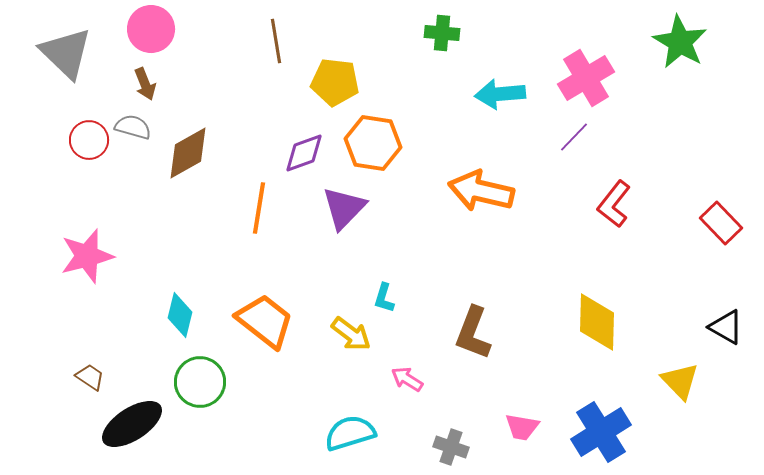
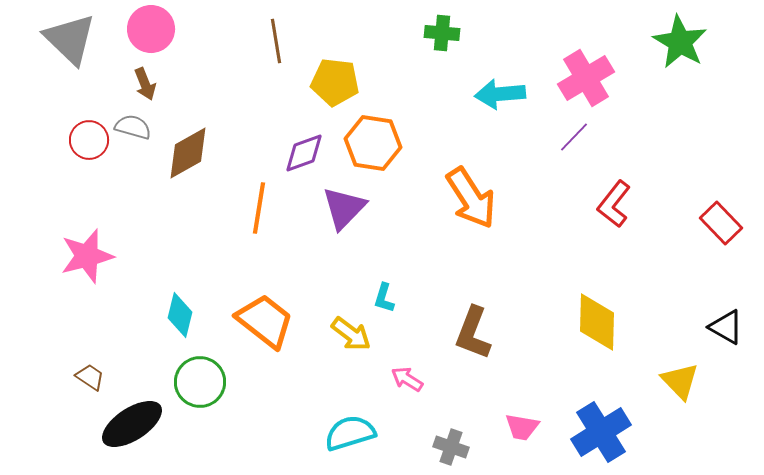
gray triangle: moved 4 px right, 14 px up
orange arrow: moved 10 px left, 7 px down; rotated 136 degrees counterclockwise
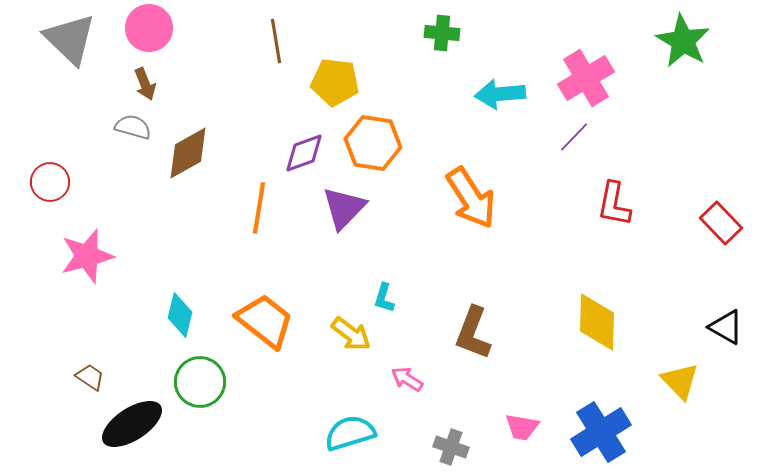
pink circle: moved 2 px left, 1 px up
green star: moved 3 px right, 1 px up
red circle: moved 39 px left, 42 px down
red L-shape: rotated 27 degrees counterclockwise
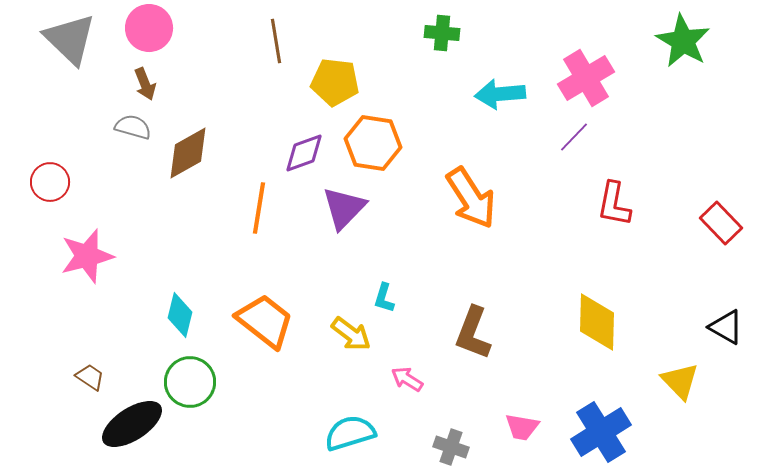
green circle: moved 10 px left
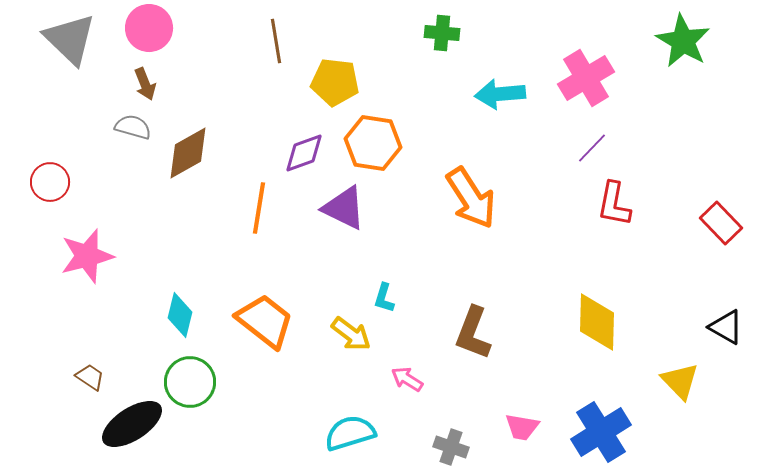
purple line: moved 18 px right, 11 px down
purple triangle: rotated 48 degrees counterclockwise
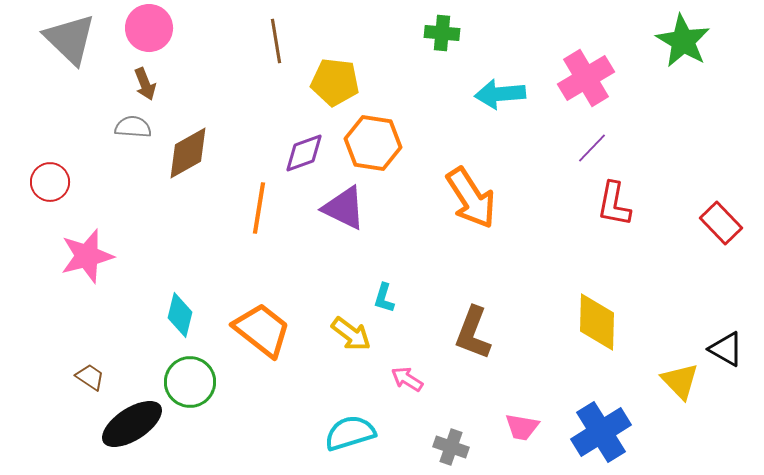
gray semicircle: rotated 12 degrees counterclockwise
orange trapezoid: moved 3 px left, 9 px down
black triangle: moved 22 px down
